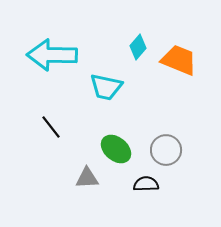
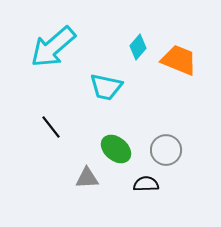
cyan arrow: moved 1 px right, 8 px up; rotated 42 degrees counterclockwise
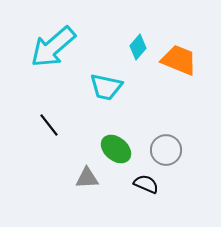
black line: moved 2 px left, 2 px up
black semicircle: rotated 25 degrees clockwise
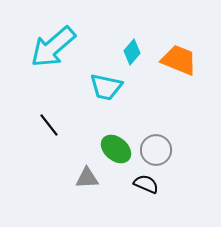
cyan diamond: moved 6 px left, 5 px down
gray circle: moved 10 px left
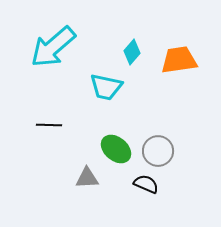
orange trapezoid: rotated 30 degrees counterclockwise
black line: rotated 50 degrees counterclockwise
gray circle: moved 2 px right, 1 px down
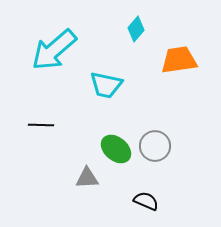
cyan arrow: moved 1 px right, 3 px down
cyan diamond: moved 4 px right, 23 px up
cyan trapezoid: moved 2 px up
black line: moved 8 px left
gray circle: moved 3 px left, 5 px up
black semicircle: moved 17 px down
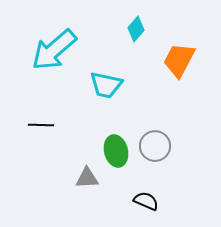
orange trapezoid: rotated 54 degrees counterclockwise
green ellipse: moved 2 px down; rotated 36 degrees clockwise
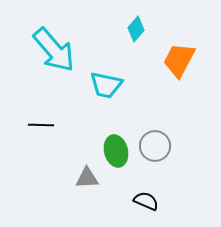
cyan arrow: rotated 90 degrees counterclockwise
